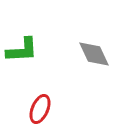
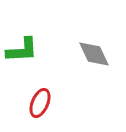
red ellipse: moved 6 px up
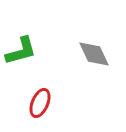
green L-shape: moved 1 px left, 1 px down; rotated 12 degrees counterclockwise
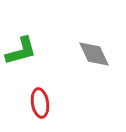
red ellipse: rotated 32 degrees counterclockwise
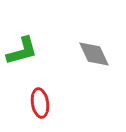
green L-shape: moved 1 px right
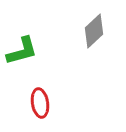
gray diamond: moved 23 px up; rotated 72 degrees clockwise
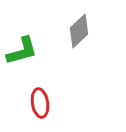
gray diamond: moved 15 px left
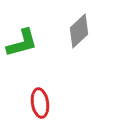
green L-shape: moved 8 px up
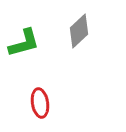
green L-shape: moved 2 px right
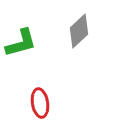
green L-shape: moved 3 px left
